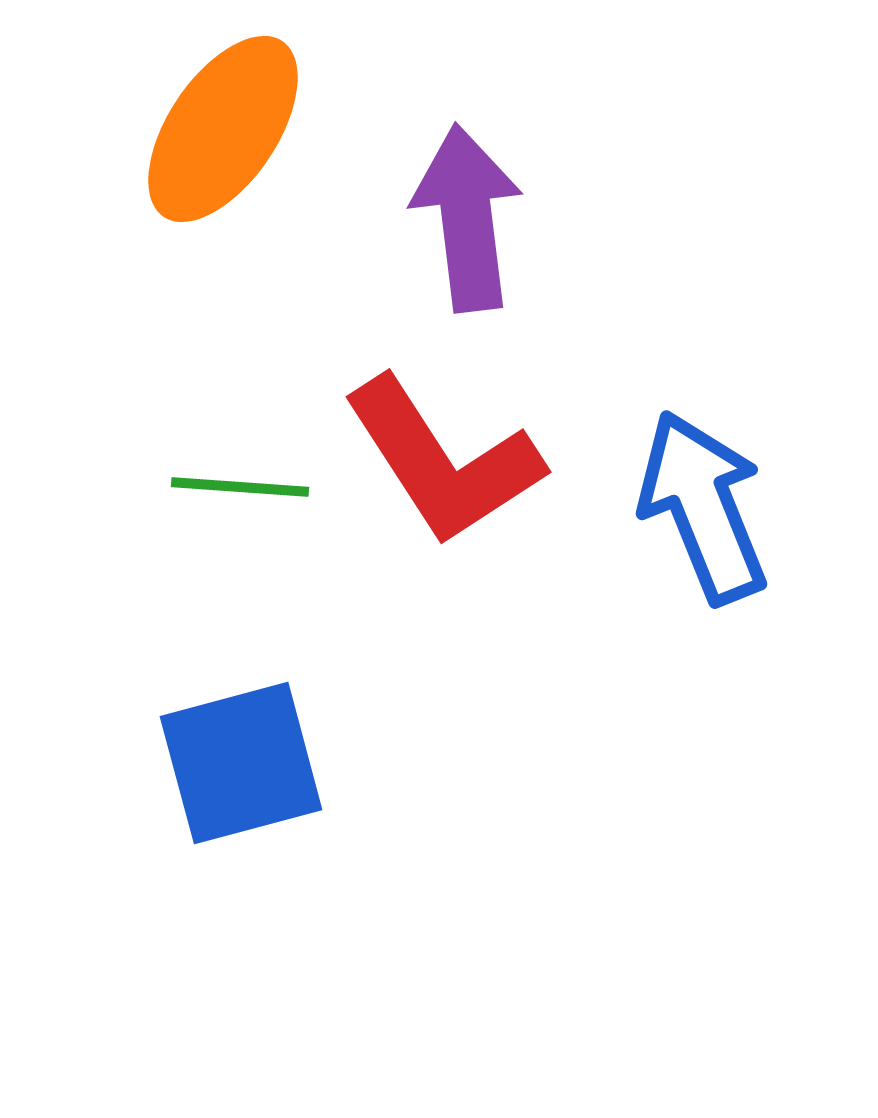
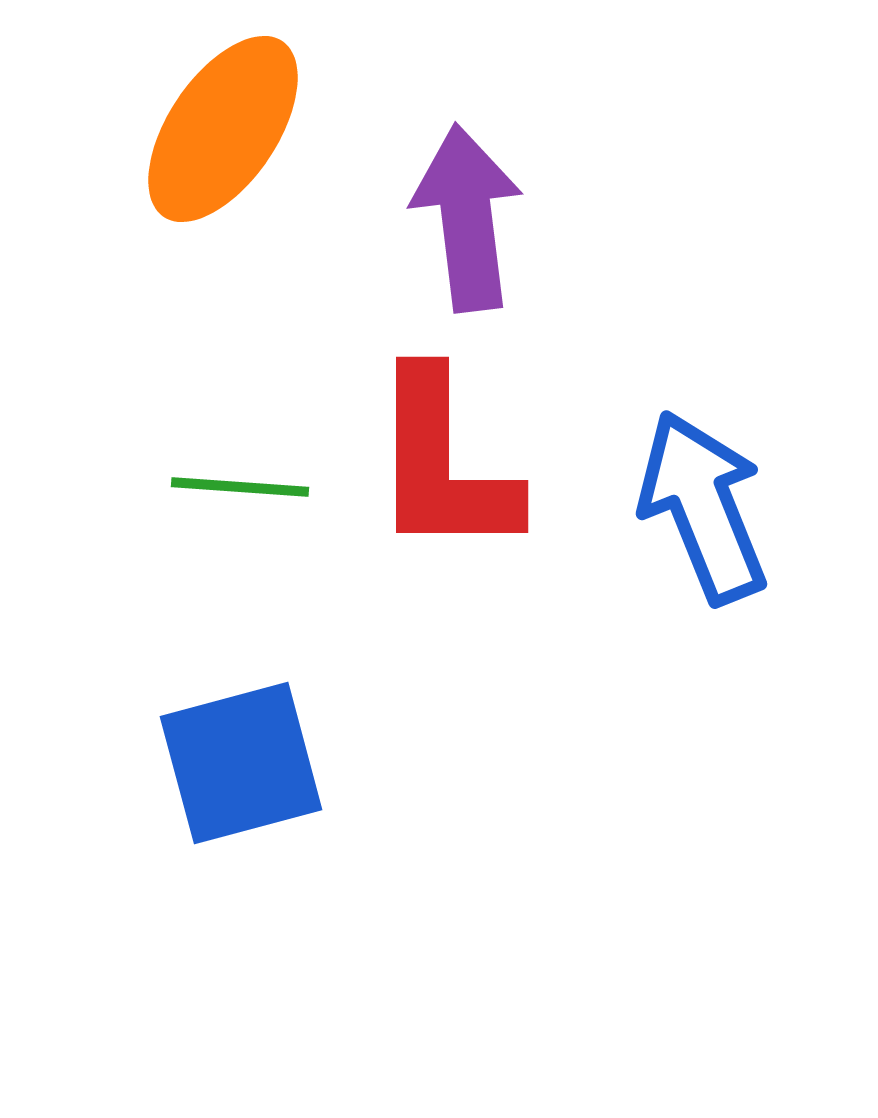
red L-shape: moved 3 px down; rotated 33 degrees clockwise
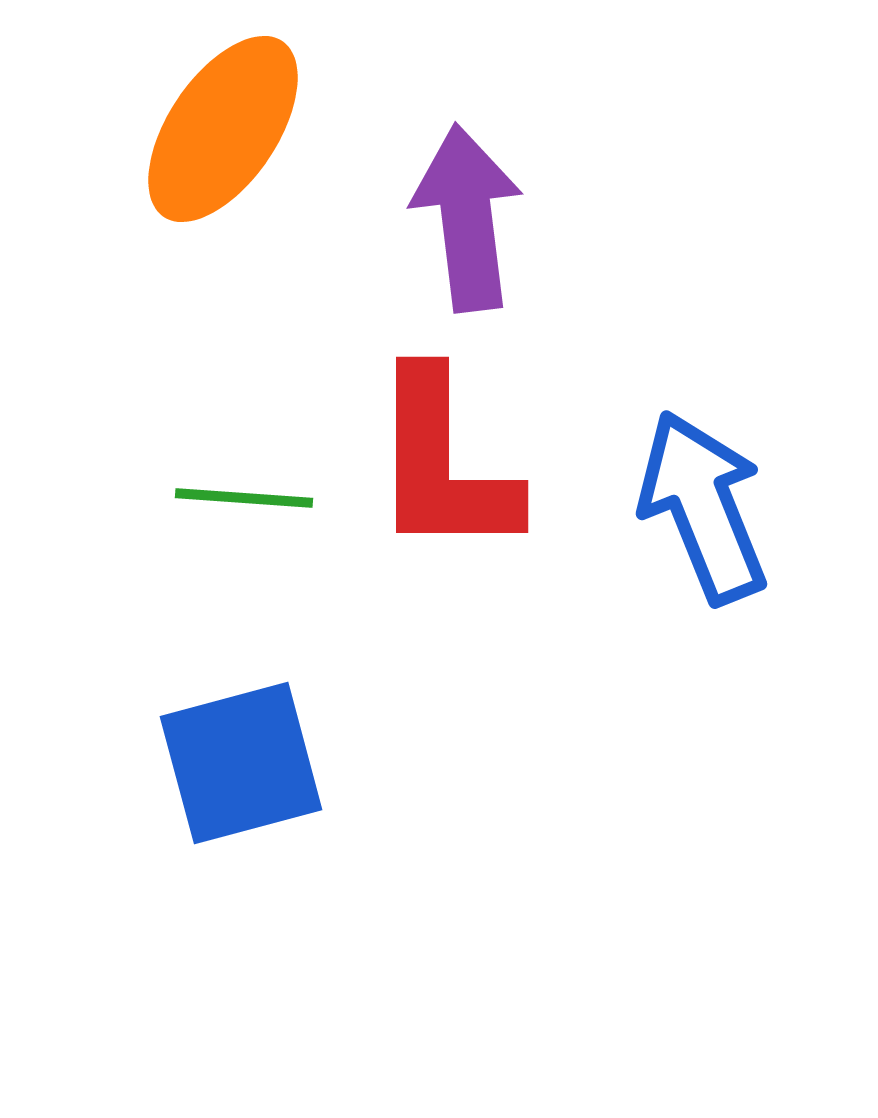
green line: moved 4 px right, 11 px down
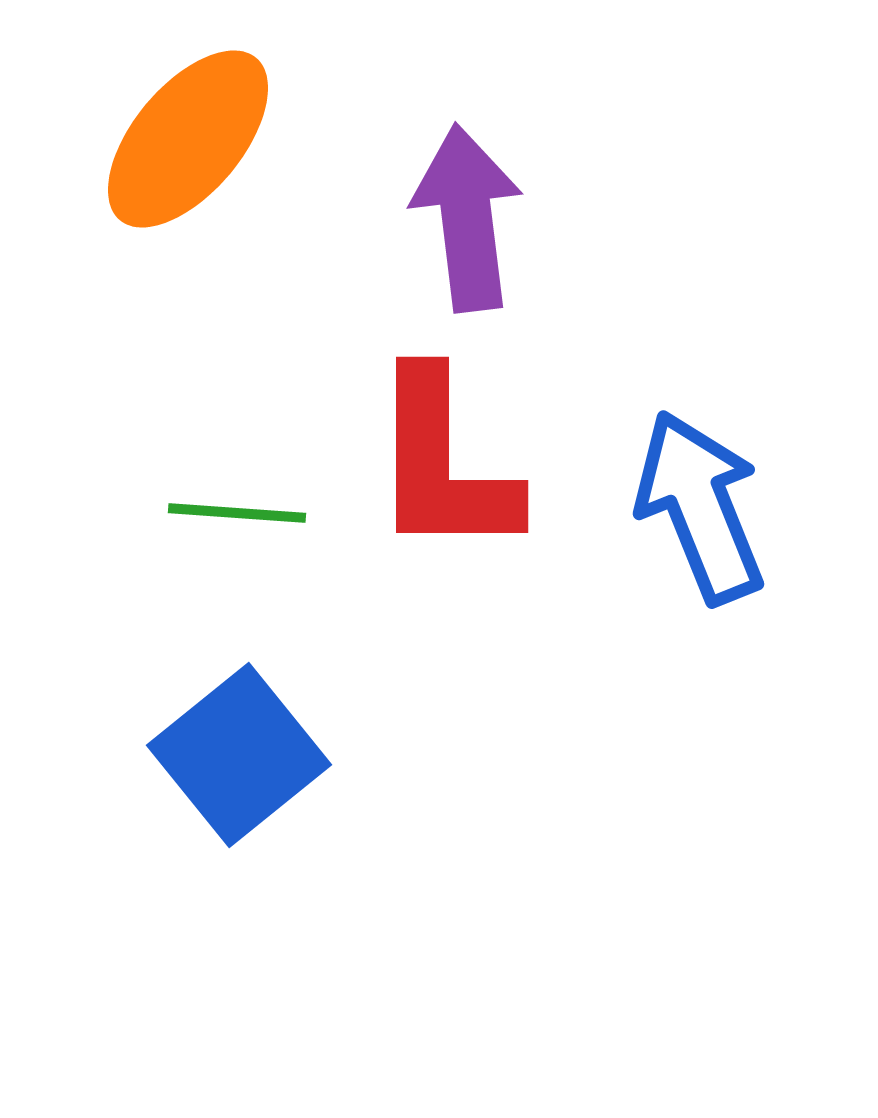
orange ellipse: moved 35 px left, 10 px down; rotated 6 degrees clockwise
green line: moved 7 px left, 15 px down
blue arrow: moved 3 px left
blue square: moved 2 px left, 8 px up; rotated 24 degrees counterclockwise
